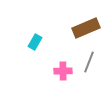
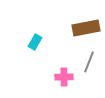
brown rectangle: rotated 12 degrees clockwise
pink cross: moved 1 px right, 6 px down
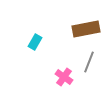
brown rectangle: moved 1 px down
pink cross: rotated 36 degrees clockwise
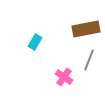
gray line: moved 2 px up
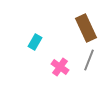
brown rectangle: moved 1 px up; rotated 76 degrees clockwise
pink cross: moved 4 px left, 10 px up
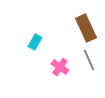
gray line: rotated 45 degrees counterclockwise
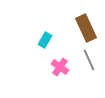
cyan rectangle: moved 10 px right, 2 px up
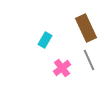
pink cross: moved 2 px right, 1 px down; rotated 18 degrees clockwise
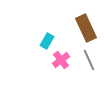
cyan rectangle: moved 2 px right, 1 px down
pink cross: moved 1 px left, 8 px up
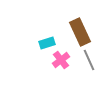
brown rectangle: moved 6 px left, 4 px down
cyan rectangle: moved 2 px down; rotated 42 degrees clockwise
